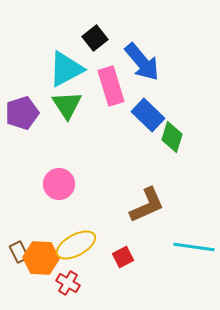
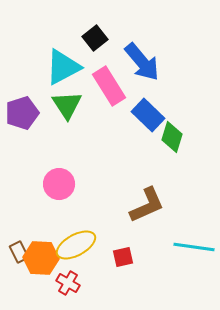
cyan triangle: moved 3 px left, 2 px up
pink rectangle: moved 2 px left; rotated 15 degrees counterclockwise
red square: rotated 15 degrees clockwise
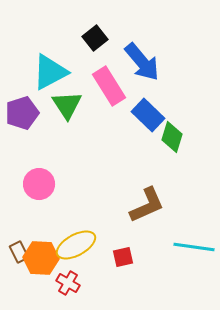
cyan triangle: moved 13 px left, 5 px down
pink circle: moved 20 px left
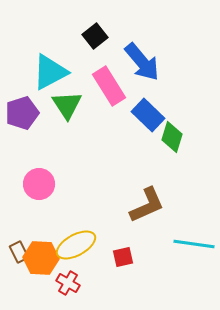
black square: moved 2 px up
cyan line: moved 3 px up
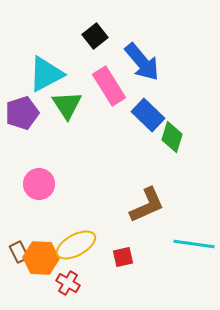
cyan triangle: moved 4 px left, 2 px down
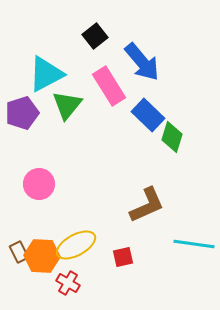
green triangle: rotated 12 degrees clockwise
orange hexagon: moved 1 px right, 2 px up
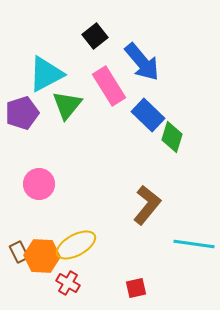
brown L-shape: rotated 27 degrees counterclockwise
red square: moved 13 px right, 31 px down
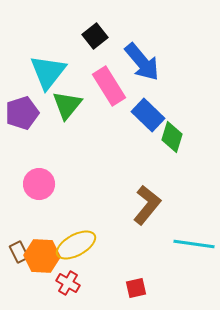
cyan triangle: moved 2 px right, 2 px up; rotated 24 degrees counterclockwise
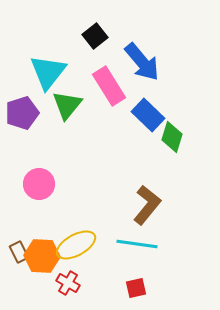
cyan line: moved 57 px left
